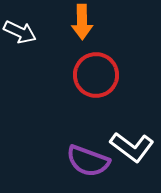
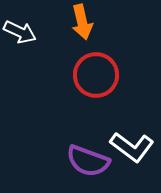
orange arrow: rotated 12 degrees counterclockwise
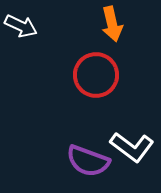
orange arrow: moved 30 px right, 2 px down
white arrow: moved 1 px right, 6 px up
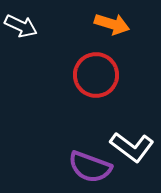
orange arrow: rotated 60 degrees counterclockwise
purple semicircle: moved 2 px right, 6 px down
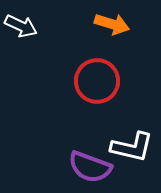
red circle: moved 1 px right, 6 px down
white L-shape: rotated 24 degrees counterclockwise
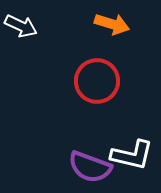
white L-shape: moved 8 px down
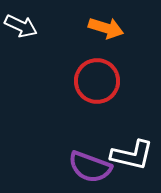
orange arrow: moved 6 px left, 4 px down
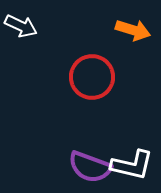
orange arrow: moved 27 px right, 2 px down
red circle: moved 5 px left, 4 px up
white L-shape: moved 10 px down
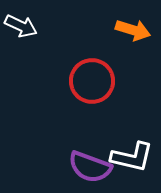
red circle: moved 4 px down
white L-shape: moved 8 px up
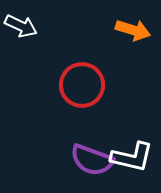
red circle: moved 10 px left, 4 px down
purple semicircle: moved 2 px right, 7 px up
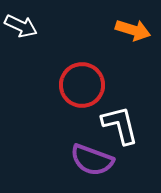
white L-shape: moved 12 px left, 32 px up; rotated 117 degrees counterclockwise
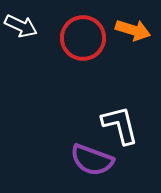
red circle: moved 1 px right, 47 px up
